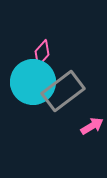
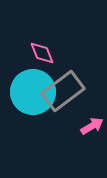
pink diamond: rotated 64 degrees counterclockwise
cyan circle: moved 10 px down
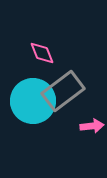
cyan circle: moved 9 px down
pink arrow: rotated 25 degrees clockwise
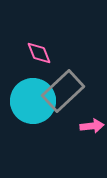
pink diamond: moved 3 px left
gray rectangle: rotated 6 degrees counterclockwise
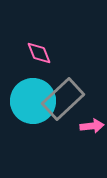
gray rectangle: moved 8 px down
